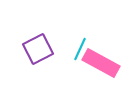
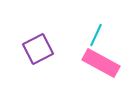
cyan line: moved 16 px right, 14 px up
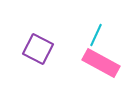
purple square: rotated 36 degrees counterclockwise
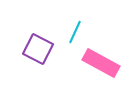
cyan line: moved 21 px left, 3 px up
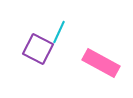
cyan line: moved 16 px left
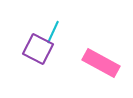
cyan line: moved 6 px left
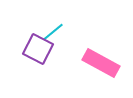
cyan line: rotated 25 degrees clockwise
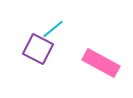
cyan line: moved 3 px up
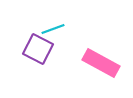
cyan line: rotated 20 degrees clockwise
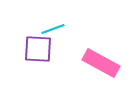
purple square: rotated 24 degrees counterclockwise
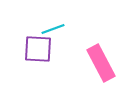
pink rectangle: rotated 33 degrees clockwise
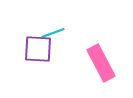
cyan line: moved 4 px down
